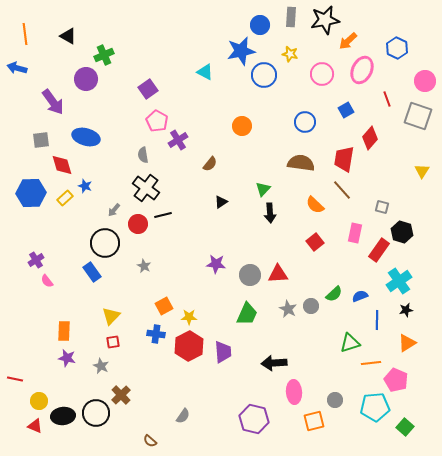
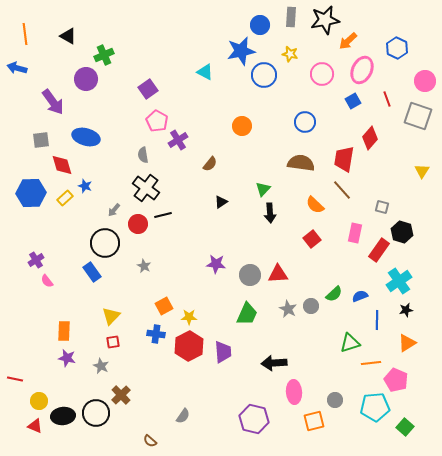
blue square at (346, 110): moved 7 px right, 9 px up
red square at (315, 242): moved 3 px left, 3 px up
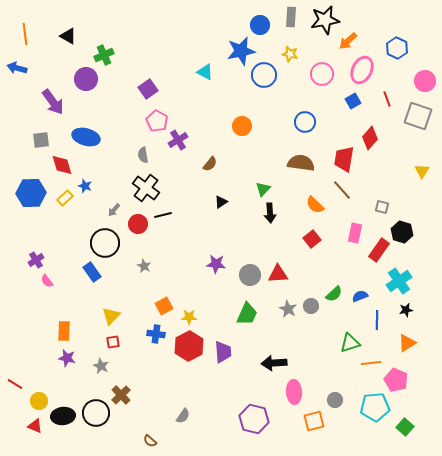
red line at (15, 379): moved 5 px down; rotated 21 degrees clockwise
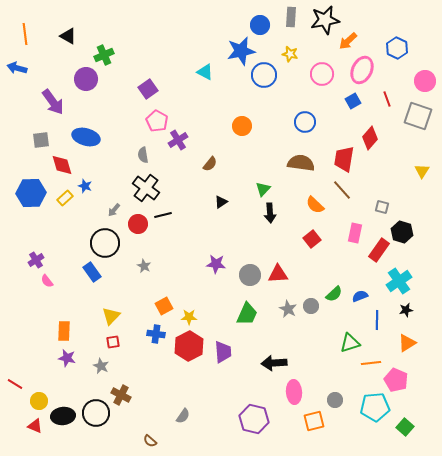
brown cross at (121, 395): rotated 18 degrees counterclockwise
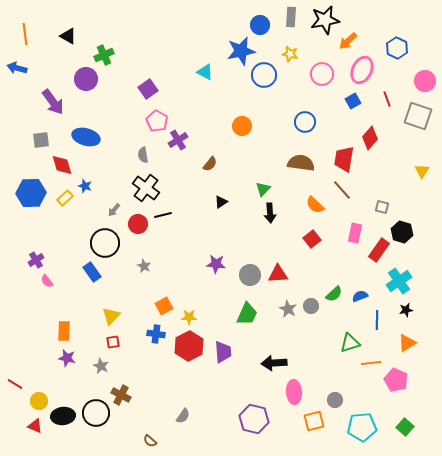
cyan pentagon at (375, 407): moved 13 px left, 20 px down
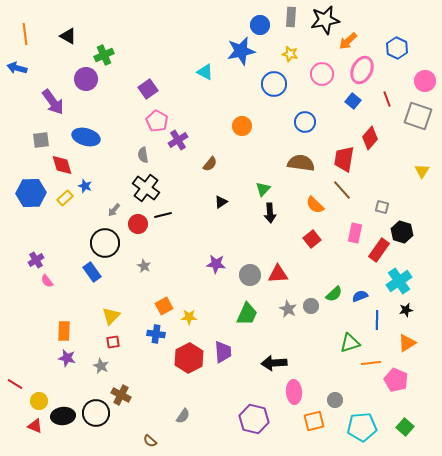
blue circle at (264, 75): moved 10 px right, 9 px down
blue square at (353, 101): rotated 21 degrees counterclockwise
red hexagon at (189, 346): moved 12 px down
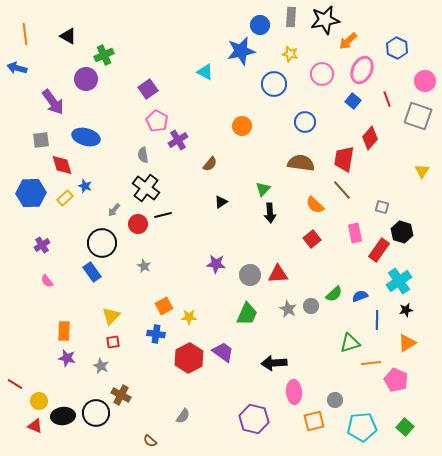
pink rectangle at (355, 233): rotated 24 degrees counterclockwise
black circle at (105, 243): moved 3 px left
purple cross at (36, 260): moved 6 px right, 15 px up
purple trapezoid at (223, 352): rotated 50 degrees counterclockwise
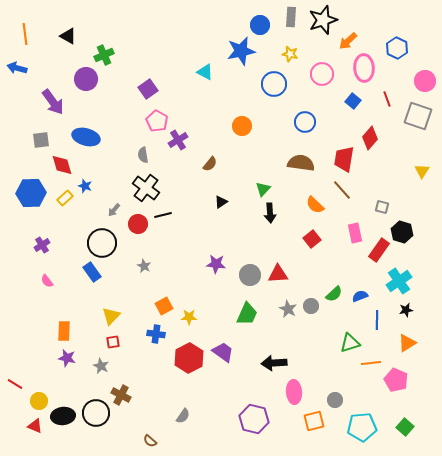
black star at (325, 20): moved 2 px left; rotated 8 degrees counterclockwise
pink ellipse at (362, 70): moved 2 px right, 2 px up; rotated 28 degrees counterclockwise
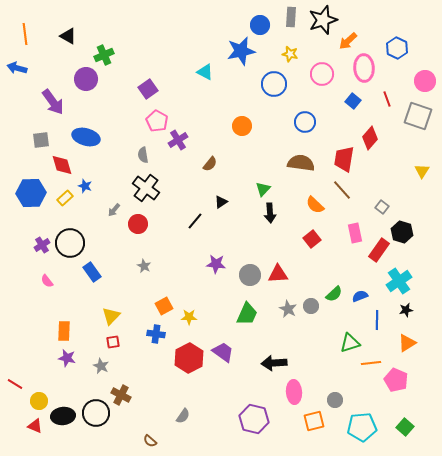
gray square at (382, 207): rotated 24 degrees clockwise
black line at (163, 215): moved 32 px right, 6 px down; rotated 36 degrees counterclockwise
black circle at (102, 243): moved 32 px left
